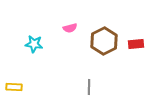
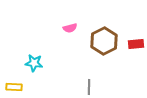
cyan star: moved 19 px down
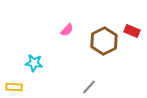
pink semicircle: moved 3 px left, 2 px down; rotated 32 degrees counterclockwise
red rectangle: moved 4 px left, 13 px up; rotated 28 degrees clockwise
gray line: rotated 42 degrees clockwise
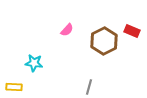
gray line: rotated 28 degrees counterclockwise
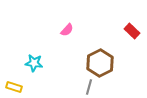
red rectangle: rotated 21 degrees clockwise
brown hexagon: moved 4 px left, 22 px down
yellow rectangle: rotated 14 degrees clockwise
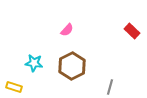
brown hexagon: moved 28 px left, 3 px down
gray line: moved 21 px right
